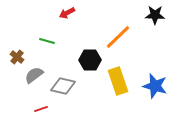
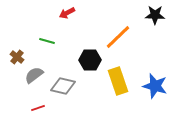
red line: moved 3 px left, 1 px up
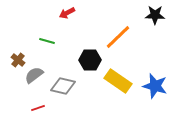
brown cross: moved 1 px right, 3 px down
yellow rectangle: rotated 36 degrees counterclockwise
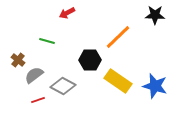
gray diamond: rotated 15 degrees clockwise
red line: moved 8 px up
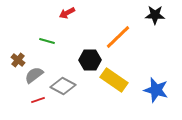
yellow rectangle: moved 4 px left, 1 px up
blue star: moved 1 px right, 4 px down
